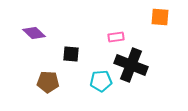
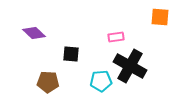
black cross: moved 1 px left, 1 px down; rotated 8 degrees clockwise
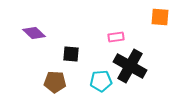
brown pentagon: moved 7 px right
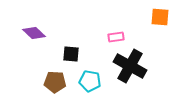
cyan pentagon: moved 11 px left; rotated 15 degrees clockwise
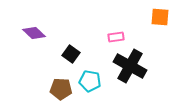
black square: rotated 30 degrees clockwise
brown pentagon: moved 6 px right, 7 px down
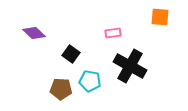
pink rectangle: moved 3 px left, 4 px up
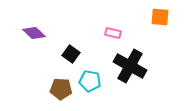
pink rectangle: rotated 21 degrees clockwise
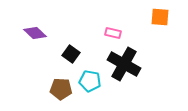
purple diamond: moved 1 px right
black cross: moved 6 px left, 2 px up
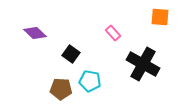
pink rectangle: rotated 35 degrees clockwise
black cross: moved 19 px right
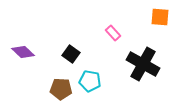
purple diamond: moved 12 px left, 19 px down
